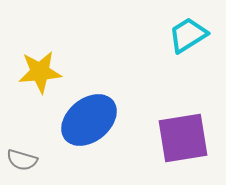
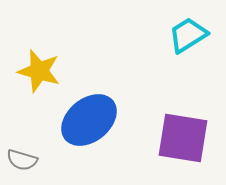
yellow star: moved 1 px left, 1 px up; rotated 21 degrees clockwise
purple square: rotated 18 degrees clockwise
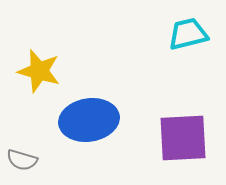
cyan trapezoid: moved 1 px up; rotated 18 degrees clockwise
blue ellipse: rotated 30 degrees clockwise
purple square: rotated 12 degrees counterclockwise
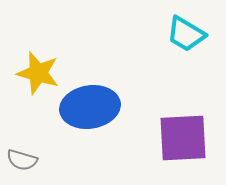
cyan trapezoid: moved 2 px left; rotated 135 degrees counterclockwise
yellow star: moved 1 px left, 2 px down
blue ellipse: moved 1 px right, 13 px up
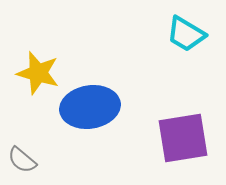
purple square: rotated 6 degrees counterclockwise
gray semicircle: rotated 24 degrees clockwise
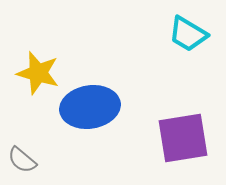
cyan trapezoid: moved 2 px right
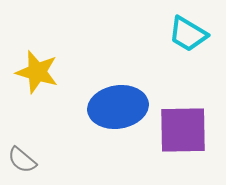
yellow star: moved 1 px left, 1 px up
blue ellipse: moved 28 px right
purple square: moved 8 px up; rotated 8 degrees clockwise
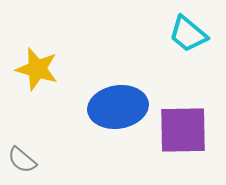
cyan trapezoid: rotated 9 degrees clockwise
yellow star: moved 3 px up
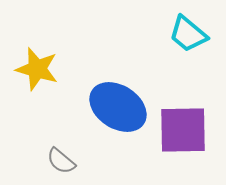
blue ellipse: rotated 42 degrees clockwise
gray semicircle: moved 39 px right, 1 px down
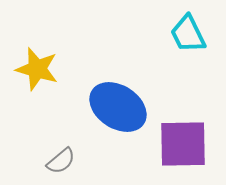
cyan trapezoid: rotated 24 degrees clockwise
purple square: moved 14 px down
gray semicircle: rotated 80 degrees counterclockwise
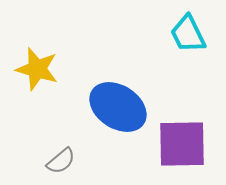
purple square: moved 1 px left
